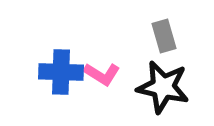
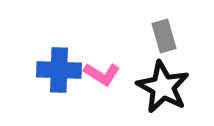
blue cross: moved 2 px left, 2 px up
black star: rotated 16 degrees clockwise
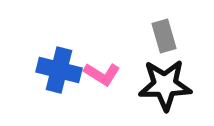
blue cross: rotated 12 degrees clockwise
black star: moved 2 px right, 2 px up; rotated 30 degrees counterclockwise
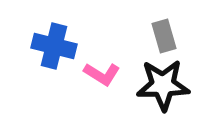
blue cross: moved 5 px left, 24 px up
black star: moved 2 px left
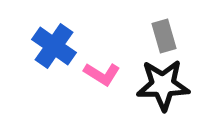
blue cross: rotated 21 degrees clockwise
